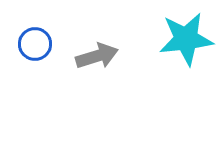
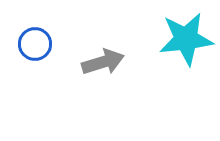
gray arrow: moved 6 px right, 6 px down
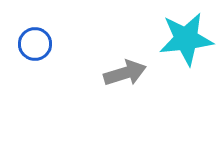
gray arrow: moved 22 px right, 11 px down
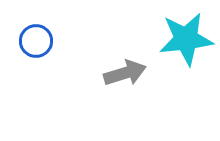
blue circle: moved 1 px right, 3 px up
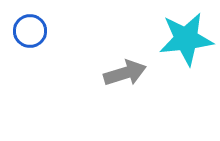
blue circle: moved 6 px left, 10 px up
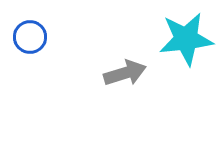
blue circle: moved 6 px down
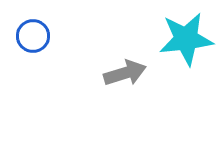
blue circle: moved 3 px right, 1 px up
